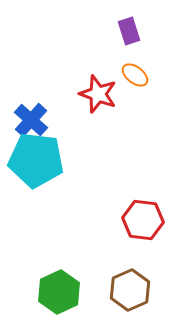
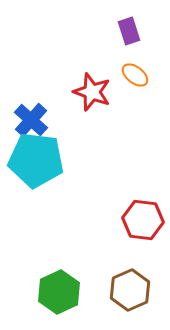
red star: moved 6 px left, 2 px up
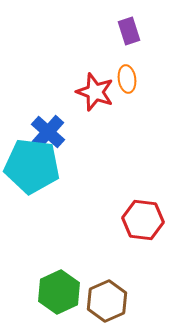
orange ellipse: moved 8 px left, 4 px down; rotated 44 degrees clockwise
red star: moved 3 px right
blue cross: moved 17 px right, 12 px down
cyan pentagon: moved 4 px left, 6 px down
brown hexagon: moved 23 px left, 11 px down
